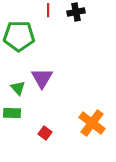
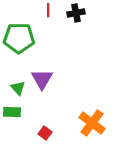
black cross: moved 1 px down
green pentagon: moved 2 px down
purple triangle: moved 1 px down
green rectangle: moved 1 px up
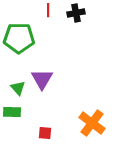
red square: rotated 32 degrees counterclockwise
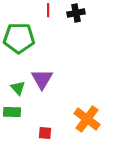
orange cross: moved 5 px left, 4 px up
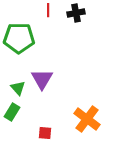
green rectangle: rotated 60 degrees counterclockwise
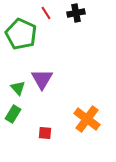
red line: moved 2 px left, 3 px down; rotated 32 degrees counterclockwise
green pentagon: moved 2 px right, 4 px up; rotated 24 degrees clockwise
green rectangle: moved 1 px right, 2 px down
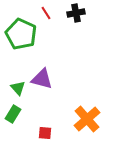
purple triangle: rotated 45 degrees counterclockwise
orange cross: rotated 12 degrees clockwise
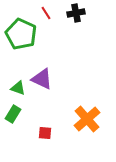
purple triangle: rotated 10 degrees clockwise
green triangle: rotated 28 degrees counterclockwise
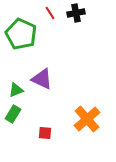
red line: moved 4 px right
green triangle: moved 2 px left, 2 px down; rotated 42 degrees counterclockwise
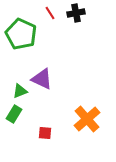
green triangle: moved 4 px right, 1 px down
green rectangle: moved 1 px right
